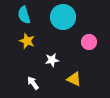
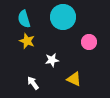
cyan semicircle: moved 4 px down
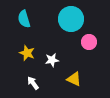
cyan circle: moved 8 px right, 2 px down
yellow star: moved 12 px down
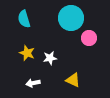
cyan circle: moved 1 px up
pink circle: moved 4 px up
white star: moved 2 px left, 2 px up
yellow triangle: moved 1 px left, 1 px down
white arrow: rotated 64 degrees counterclockwise
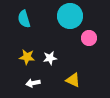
cyan circle: moved 1 px left, 2 px up
yellow star: moved 4 px down; rotated 14 degrees counterclockwise
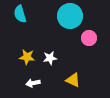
cyan semicircle: moved 4 px left, 5 px up
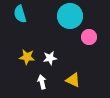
pink circle: moved 1 px up
white arrow: moved 9 px right, 1 px up; rotated 88 degrees clockwise
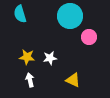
white arrow: moved 12 px left, 2 px up
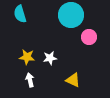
cyan circle: moved 1 px right, 1 px up
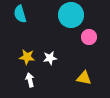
yellow triangle: moved 11 px right, 2 px up; rotated 14 degrees counterclockwise
